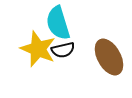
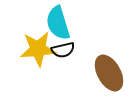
yellow star: rotated 27 degrees counterclockwise
brown ellipse: moved 16 px down
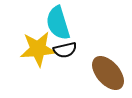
black semicircle: moved 2 px right
brown ellipse: moved 1 px left; rotated 12 degrees counterclockwise
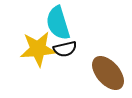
black semicircle: moved 1 px up
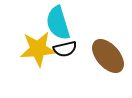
brown ellipse: moved 17 px up
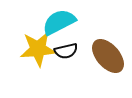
cyan semicircle: moved 1 px right, 1 px up; rotated 80 degrees clockwise
black semicircle: moved 1 px right, 2 px down
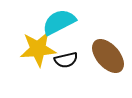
black semicircle: moved 9 px down
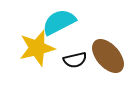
yellow star: moved 1 px left, 1 px up; rotated 9 degrees counterclockwise
black semicircle: moved 9 px right
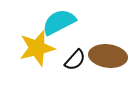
brown ellipse: rotated 42 degrees counterclockwise
black semicircle: rotated 35 degrees counterclockwise
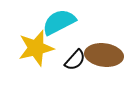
yellow star: moved 1 px left
brown ellipse: moved 4 px left, 1 px up
